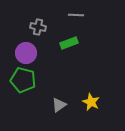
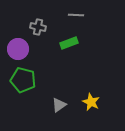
purple circle: moved 8 px left, 4 px up
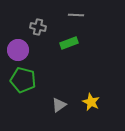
purple circle: moved 1 px down
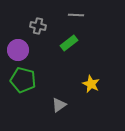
gray cross: moved 1 px up
green rectangle: rotated 18 degrees counterclockwise
yellow star: moved 18 px up
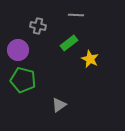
yellow star: moved 1 px left, 25 px up
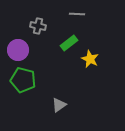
gray line: moved 1 px right, 1 px up
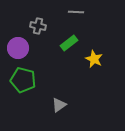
gray line: moved 1 px left, 2 px up
purple circle: moved 2 px up
yellow star: moved 4 px right
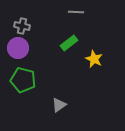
gray cross: moved 16 px left
